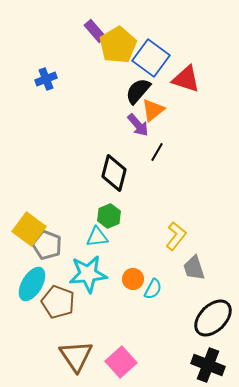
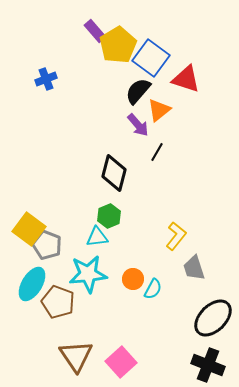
orange triangle: moved 6 px right
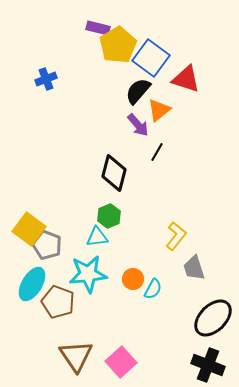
purple rectangle: moved 3 px right, 3 px up; rotated 35 degrees counterclockwise
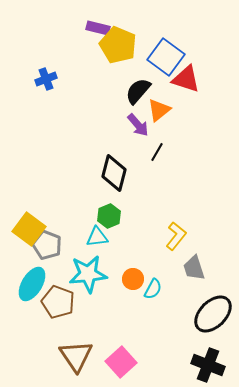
yellow pentagon: rotated 18 degrees counterclockwise
blue square: moved 15 px right, 1 px up
black ellipse: moved 4 px up
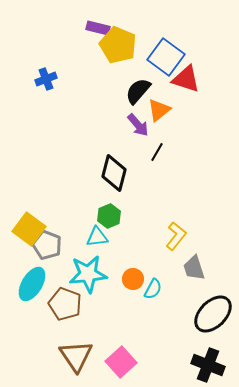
brown pentagon: moved 7 px right, 2 px down
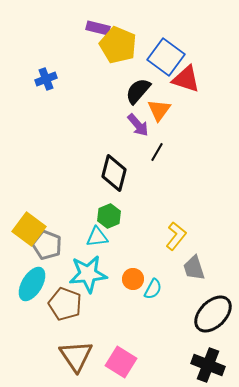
orange triangle: rotated 15 degrees counterclockwise
pink square: rotated 16 degrees counterclockwise
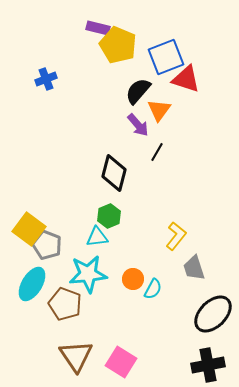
blue square: rotated 33 degrees clockwise
black cross: rotated 32 degrees counterclockwise
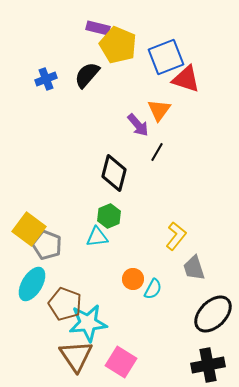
black semicircle: moved 51 px left, 16 px up
cyan star: moved 49 px down
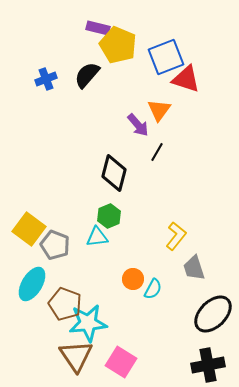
gray pentagon: moved 8 px right
